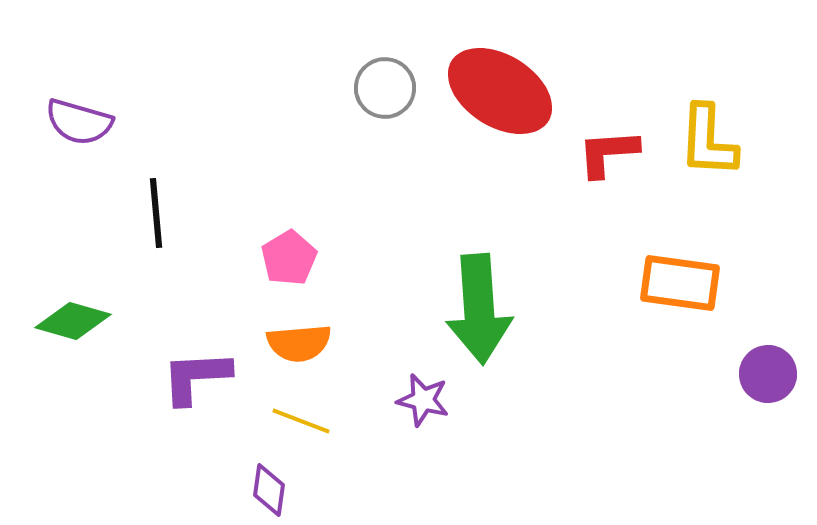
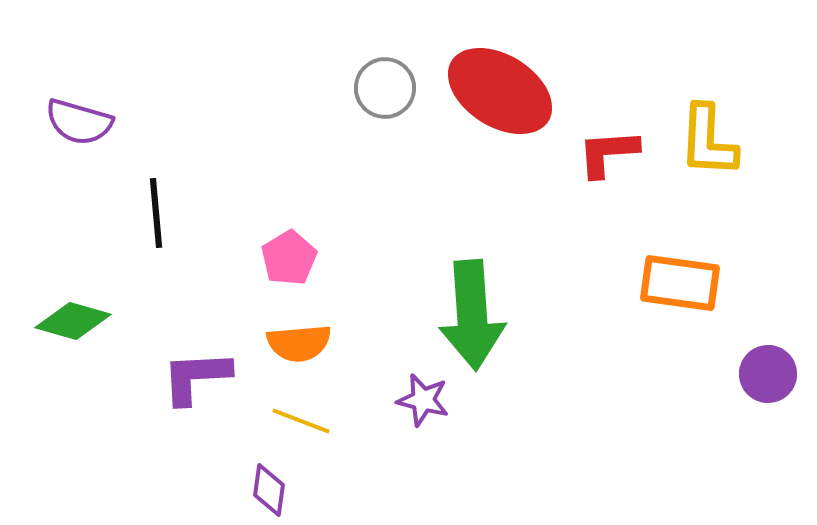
green arrow: moved 7 px left, 6 px down
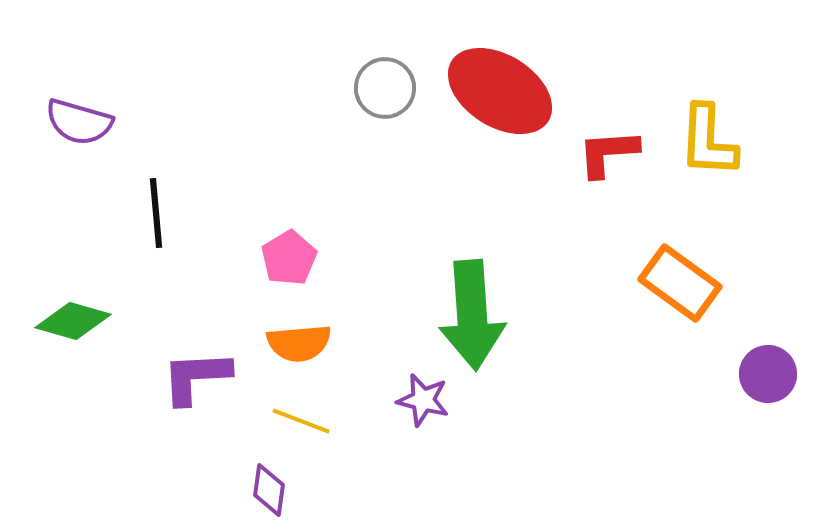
orange rectangle: rotated 28 degrees clockwise
